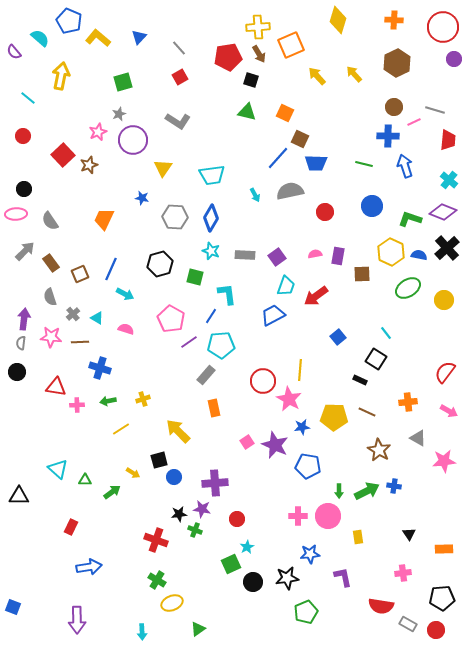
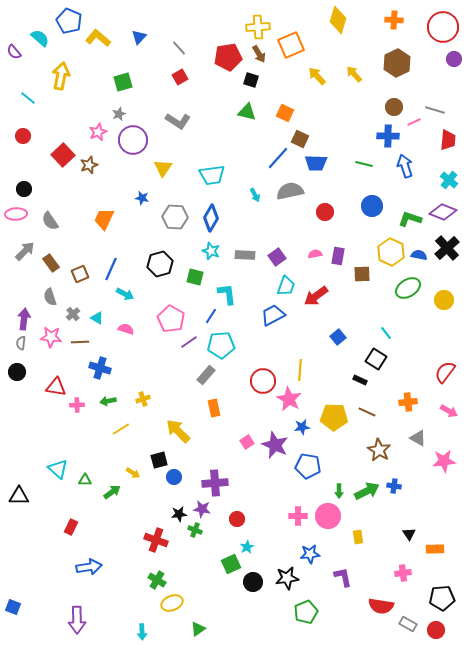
orange rectangle at (444, 549): moved 9 px left
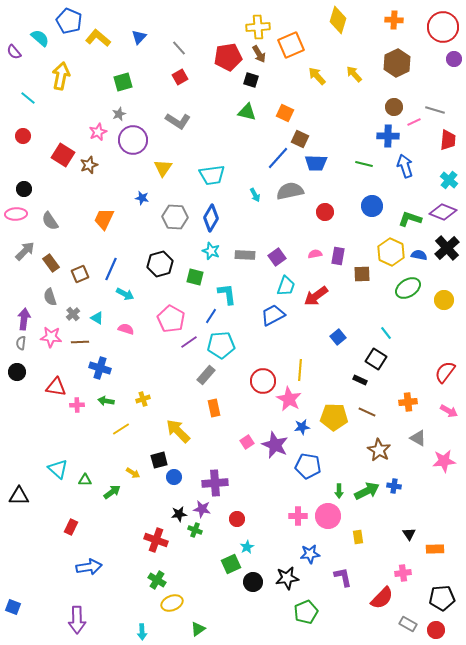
red square at (63, 155): rotated 15 degrees counterclockwise
green arrow at (108, 401): moved 2 px left; rotated 21 degrees clockwise
red semicircle at (381, 606): moved 1 px right, 8 px up; rotated 55 degrees counterclockwise
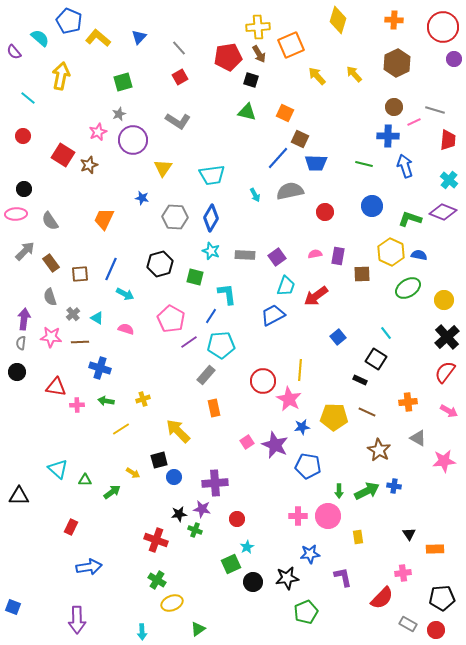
black cross at (447, 248): moved 89 px down
brown square at (80, 274): rotated 18 degrees clockwise
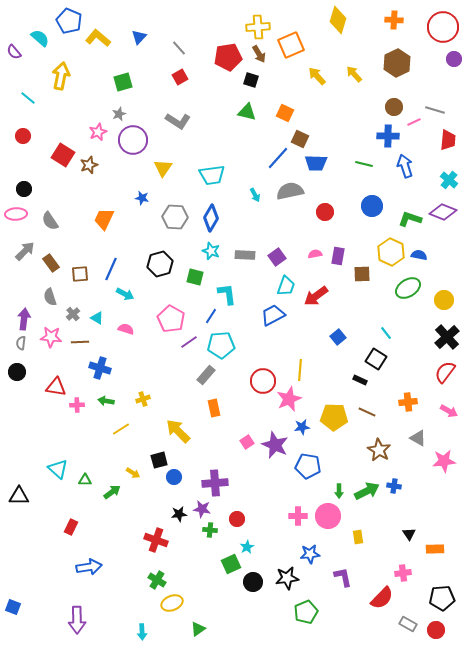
pink star at (289, 399): rotated 20 degrees clockwise
green cross at (195, 530): moved 15 px right; rotated 16 degrees counterclockwise
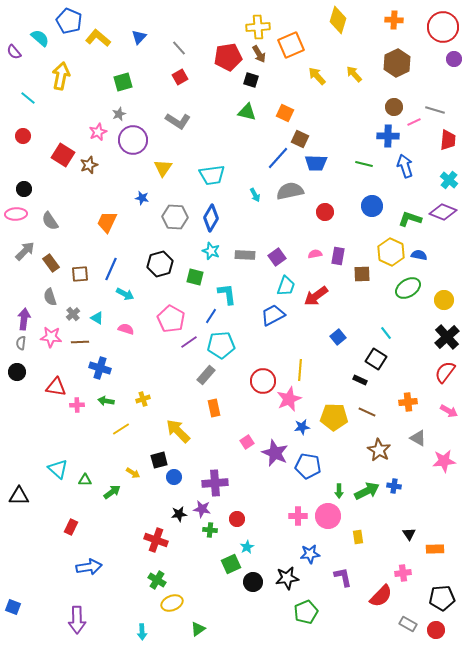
orange trapezoid at (104, 219): moved 3 px right, 3 px down
purple star at (275, 445): moved 8 px down
red semicircle at (382, 598): moved 1 px left, 2 px up
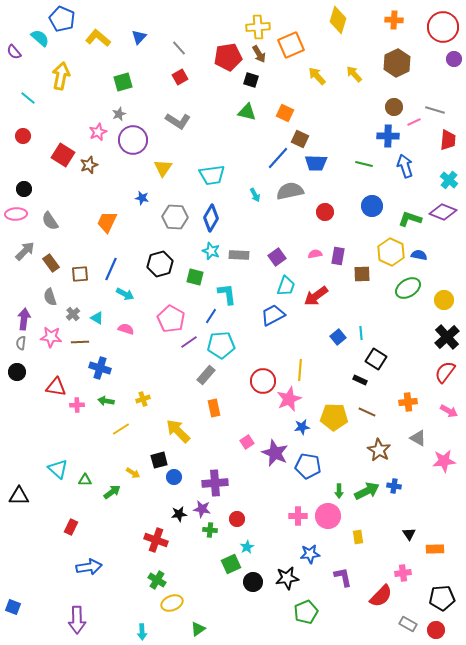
blue pentagon at (69, 21): moved 7 px left, 2 px up
gray rectangle at (245, 255): moved 6 px left
cyan line at (386, 333): moved 25 px left; rotated 32 degrees clockwise
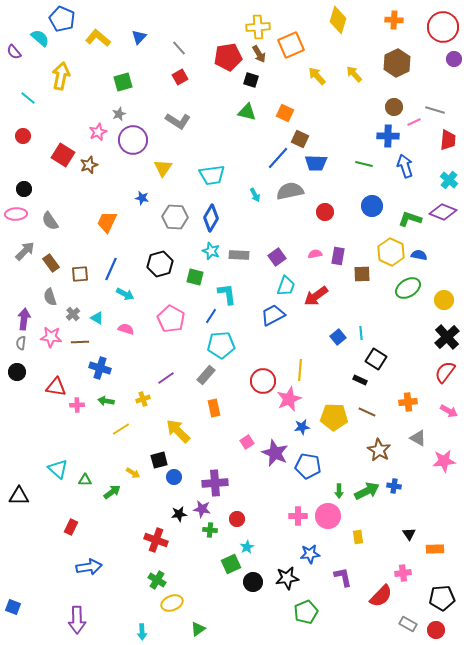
purple line at (189, 342): moved 23 px left, 36 px down
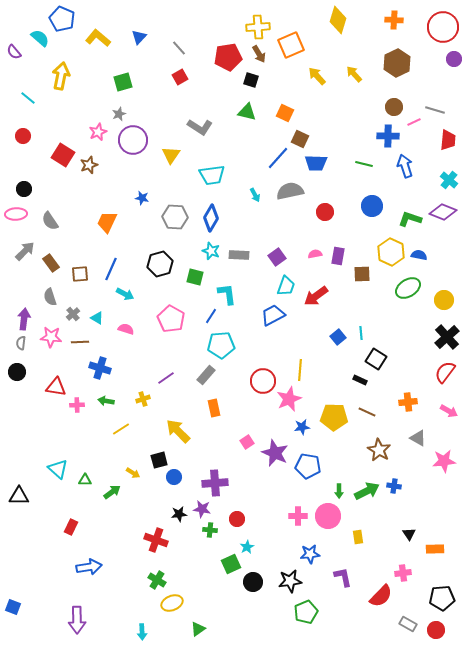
gray L-shape at (178, 121): moved 22 px right, 6 px down
yellow triangle at (163, 168): moved 8 px right, 13 px up
black star at (287, 578): moved 3 px right, 3 px down
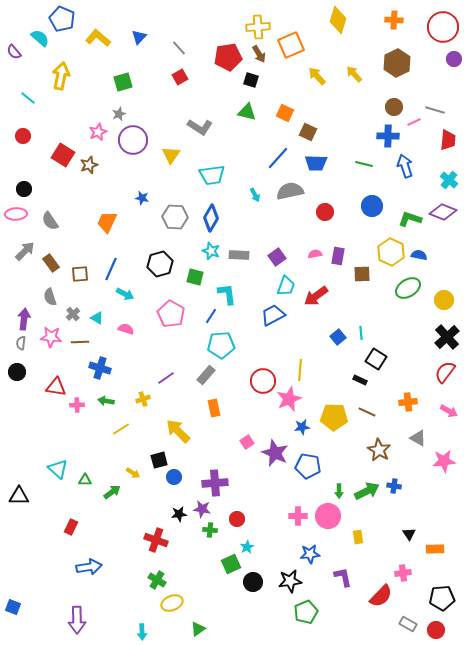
brown square at (300, 139): moved 8 px right, 7 px up
pink pentagon at (171, 319): moved 5 px up
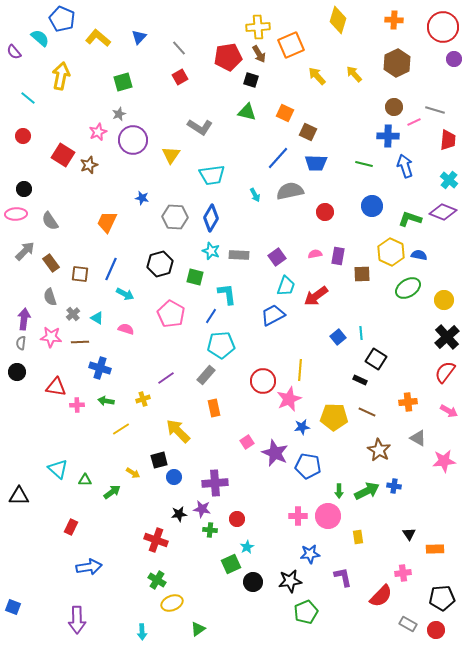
brown square at (80, 274): rotated 12 degrees clockwise
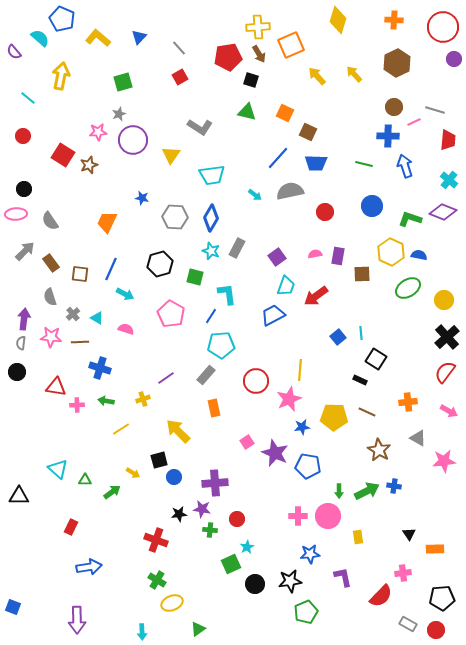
pink star at (98, 132): rotated 18 degrees clockwise
cyan arrow at (255, 195): rotated 24 degrees counterclockwise
gray rectangle at (239, 255): moved 2 px left, 7 px up; rotated 66 degrees counterclockwise
red circle at (263, 381): moved 7 px left
black circle at (253, 582): moved 2 px right, 2 px down
